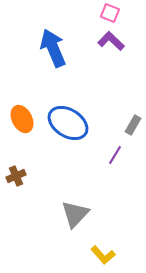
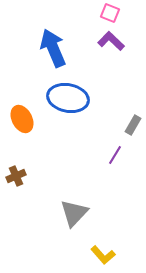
blue ellipse: moved 25 px up; rotated 21 degrees counterclockwise
gray triangle: moved 1 px left, 1 px up
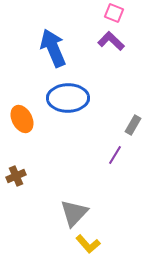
pink square: moved 4 px right
blue ellipse: rotated 12 degrees counterclockwise
yellow L-shape: moved 15 px left, 11 px up
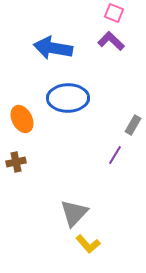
blue arrow: rotated 57 degrees counterclockwise
brown cross: moved 14 px up; rotated 12 degrees clockwise
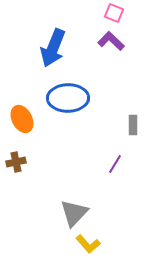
blue arrow: rotated 78 degrees counterclockwise
gray rectangle: rotated 30 degrees counterclockwise
purple line: moved 9 px down
